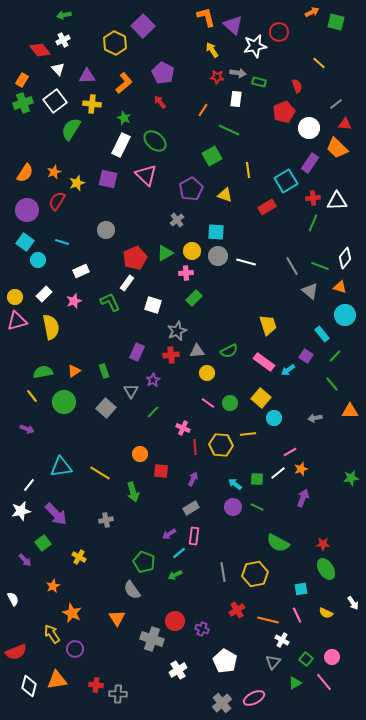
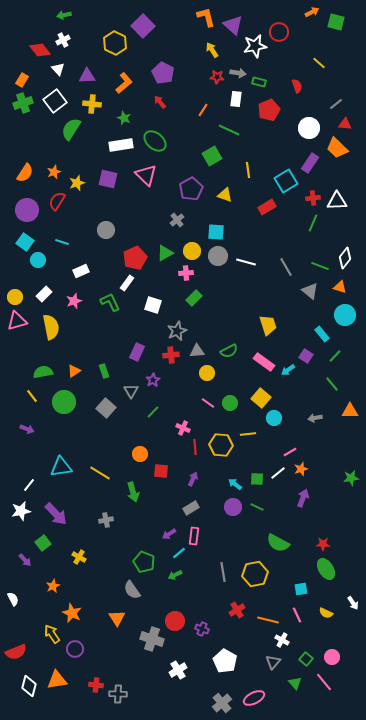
red pentagon at (284, 112): moved 15 px left, 2 px up
white rectangle at (121, 145): rotated 55 degrees clockwise
gray line at (292, 266): moved 6 px left, 1 px down
green triangle at (295, 683): rotated 40 degrees counterclockwise
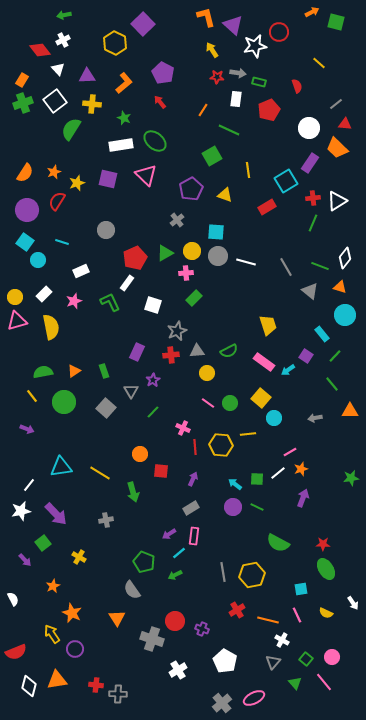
purple square at (143, 26): moved 2 px up
white triangle at (337, 201): rotated 30 degrees counterclockwise
yellow hexagon at (255, 574): moved 3 px left, 1 px down
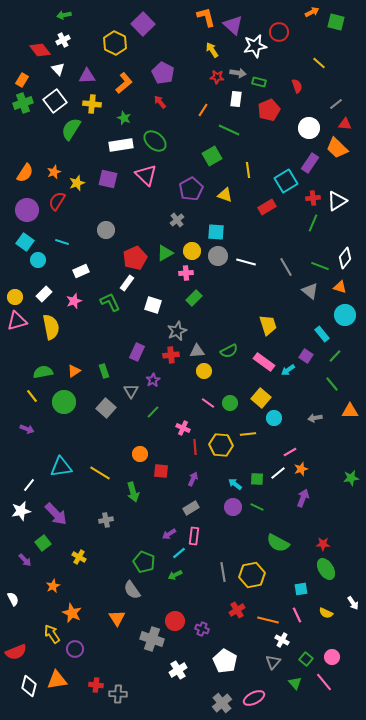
yellow circle at (207, 373): moved 3 px left, 2 px up
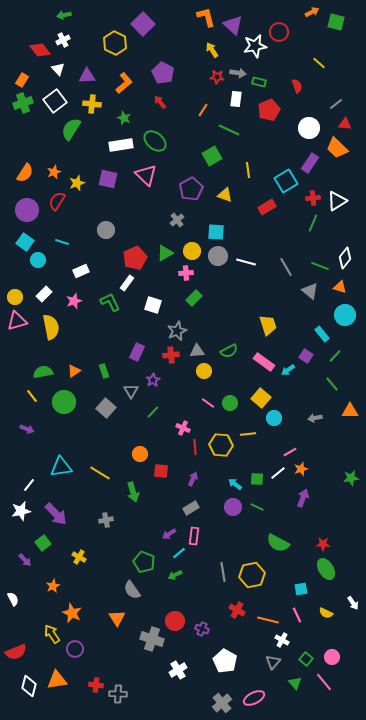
red cross at (237, 610): rotated 28 degrees counterclockwise
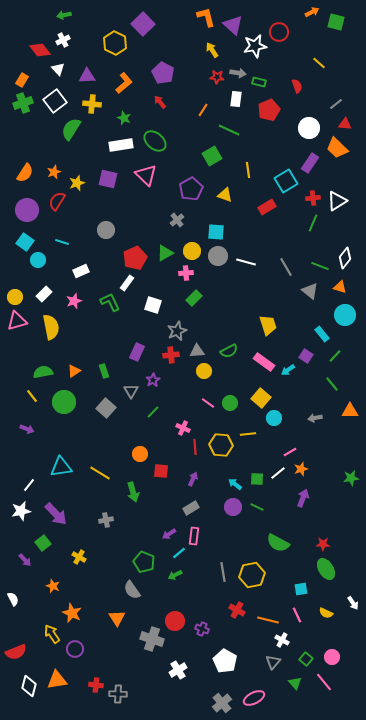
orange star at (53, 586): rotated 24 degrees counterclockwise
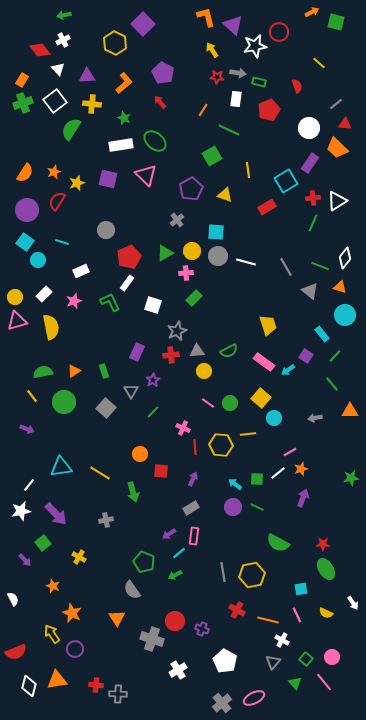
red pentagon at (135, 258): moved 6 px left, 1 px up
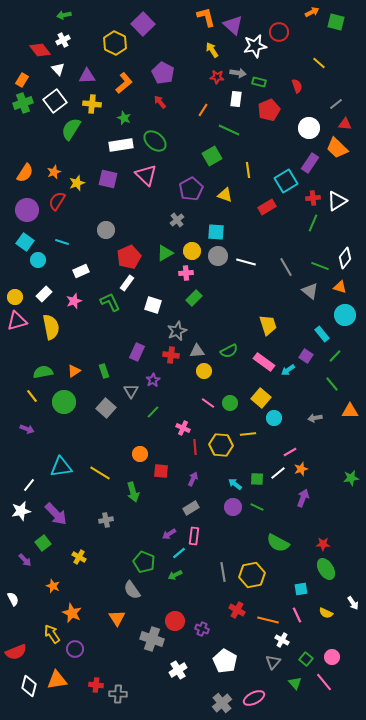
red cross at (171, 355): rotated 14 degrees clockwise
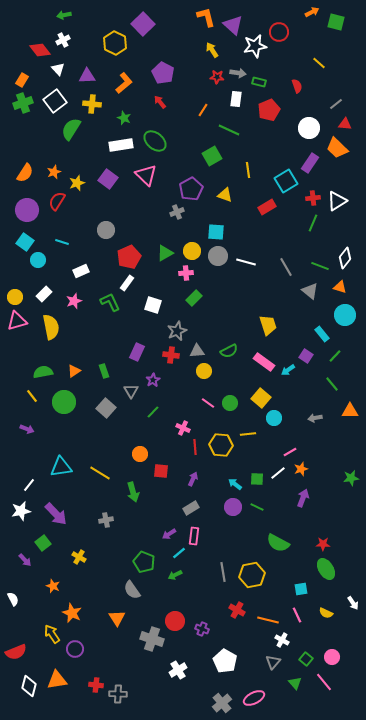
purple square at (108, 179): rotated 24 degrees clockwise
gray cross at (177, 220): moved 8 px up; rotated 16 degrees clockwise
